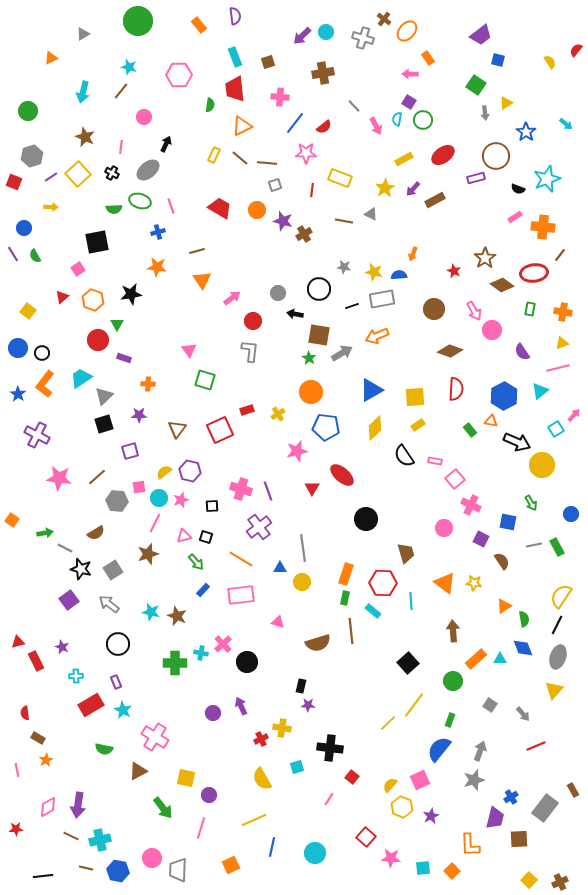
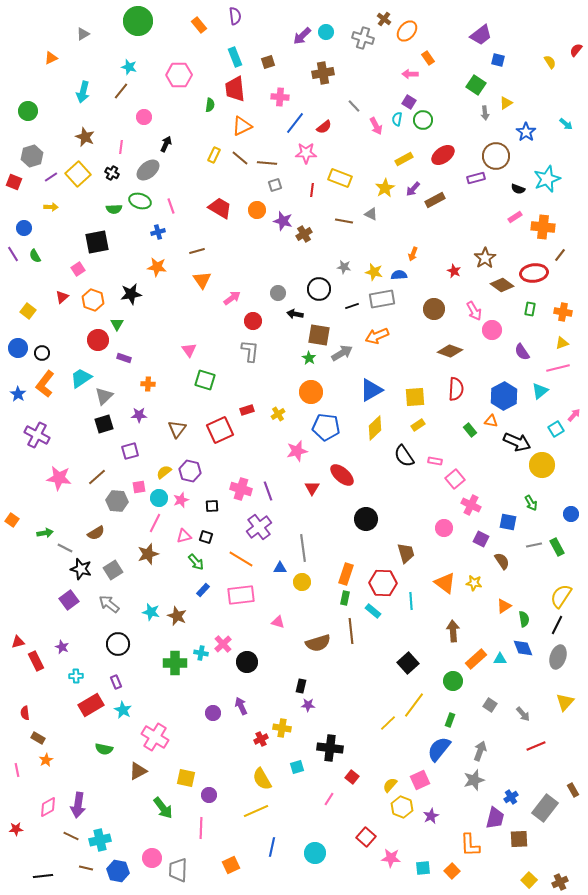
yellow triangle at (554, 690): moved 11 px right, 12 px down
yellow line at (254, 820): moved 2 px right, 9 px up
pink line at (201, 828): rotated 15 degrees counterclockwise
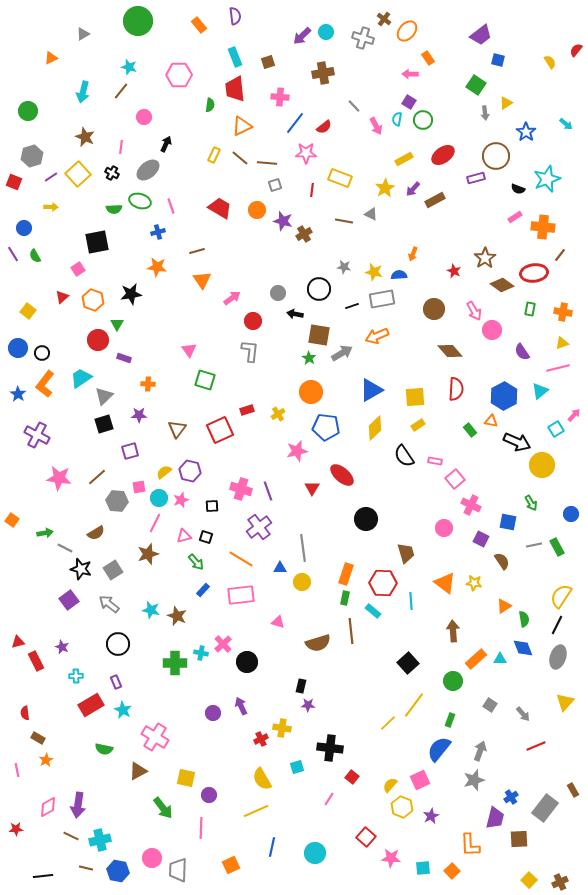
brown diamond at (450, 351): rotated 30 degrees clockwise
cyan star at (151, 612): moved 2 px up
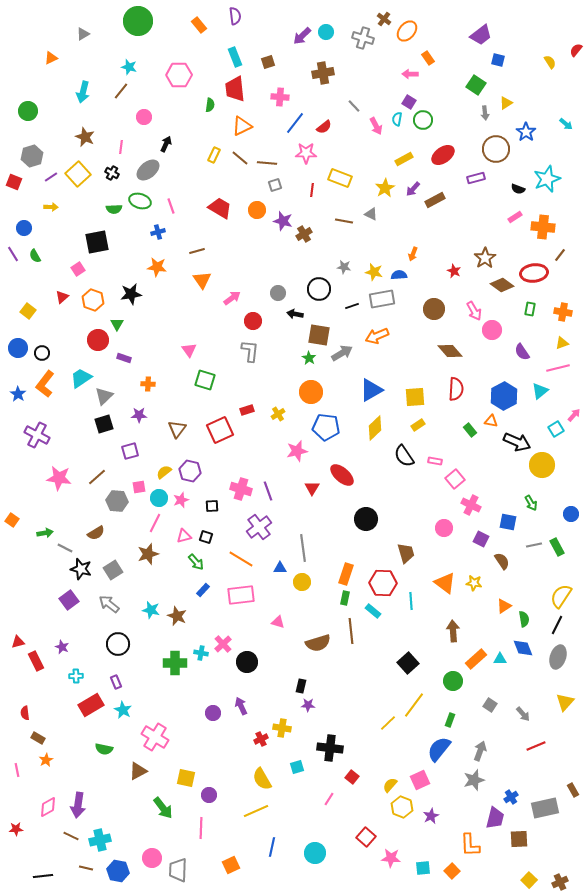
brown circle at (496, 156): moved 7 px up
gray rectangle at (545, 808): rotated 40 degrees clockwise
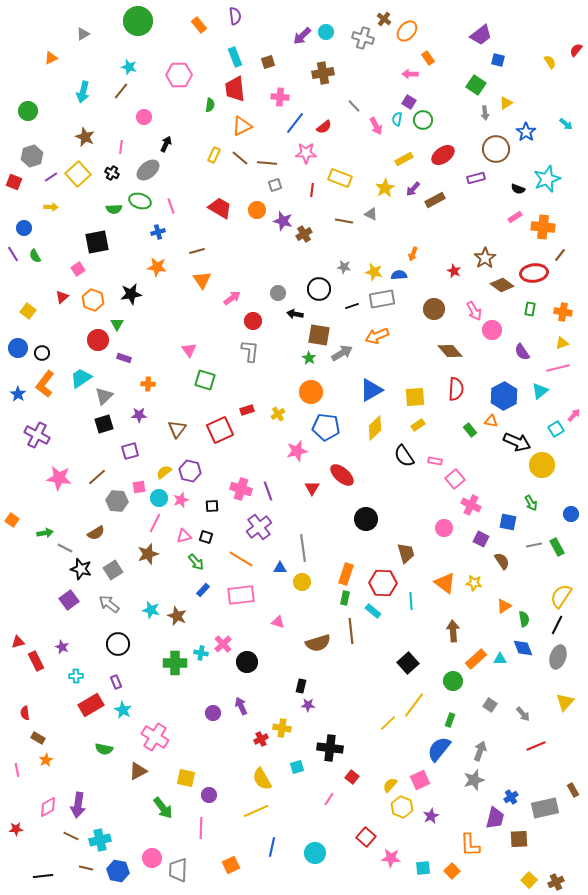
brown cross at (560, 882): moved 4 px left
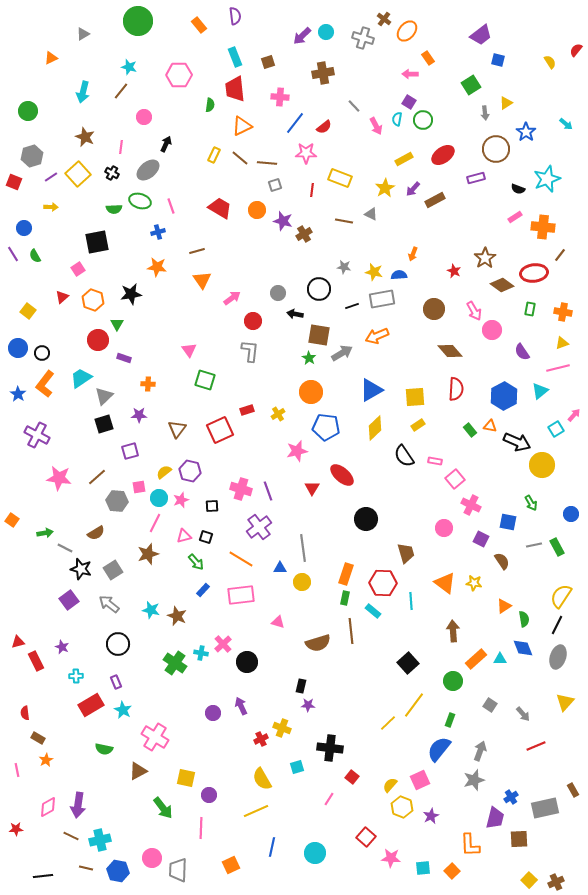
green square at (476, 85): moved 5 px left; rotated 24 degrees clockwise
orange triangle at (491, 421): moved 1 px left, 5 px down
green cross at (175, 663): rotated 35 degrees clockwise
yellow cross at (282, 728): rotated 12 degrees clockwise
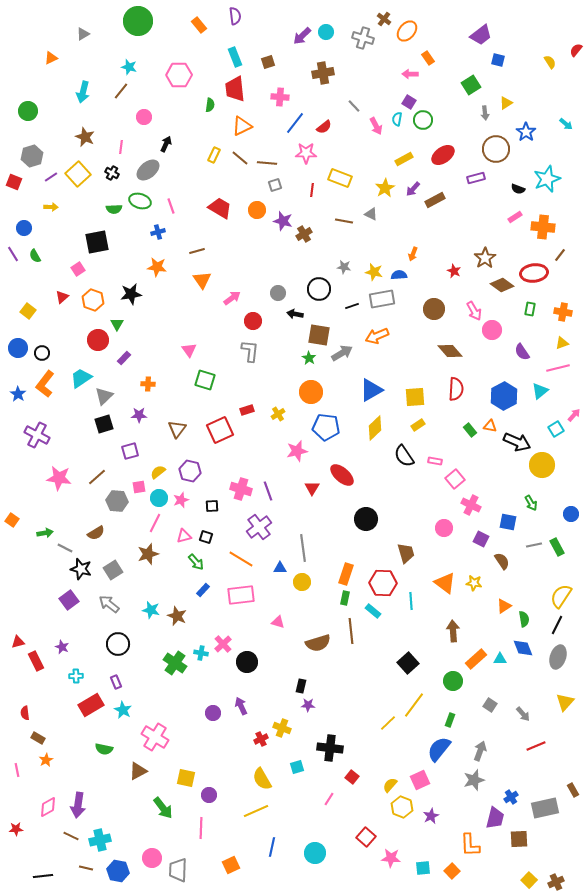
purple rectangle at (124, 358): rotated 64 degrees counterclockwise
yellow semicircle at (164, 472): moved 6 px left
